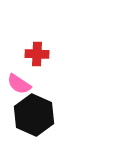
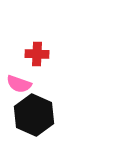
pink semicircle: rotated 15 degrees counterclockwise
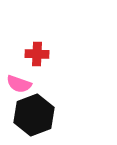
black hexagon: rotated 15 degrees clockwise
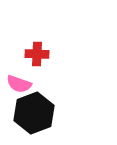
black hexagon: moved 2 px up
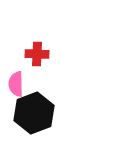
pink semicircle: moved 3 px left; rotated 70 degrees clockwise
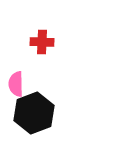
red cross: moved 5 px right, 12 px up
